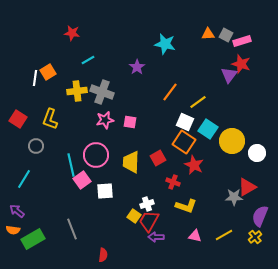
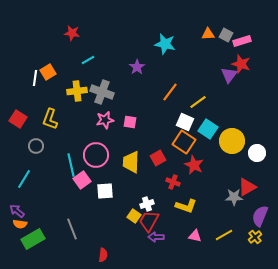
orange semicircle at (13, 230): moved 7 px right, 6 px up
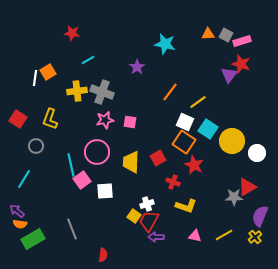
pink circle at (96, 155): moved 1 px right, 3 px up
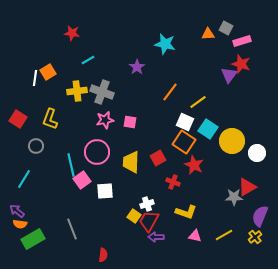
gray square at (226, 35): moved 7 px up
yellow L-shape at (186, 206): moved 6 px down
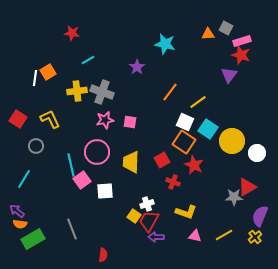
red star at (241, 64): moved 9 px up
yellow L-shape at (50, 119): rotated 135 degrees clockwise
red square at (158, 158): moved 4 px right, 2 px down
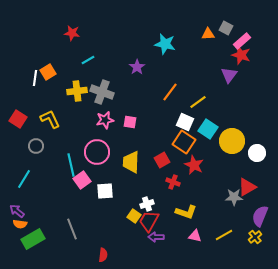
pink rectangle at (242, 41): rotated 24 degrees counterclockwise
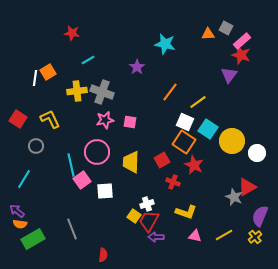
gray star at (234, 197): rotated 24 degrees clockwise
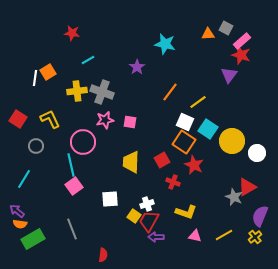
pink circle at (97, 152): moved 14 px left, 10 px up
pink square at (82, 180): moved 8 px left, 6 px down
white square at (105, 191): moved 5 px right, 8 px down
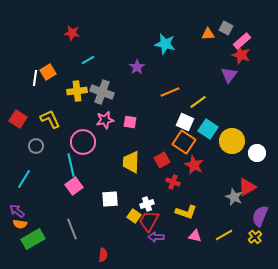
orange line at (170, 92): rotated 30 degrees clockwise
